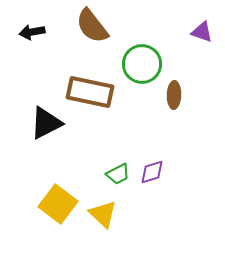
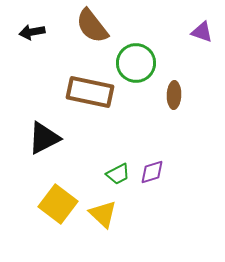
green circle: moved 6 px left, 1 px up
black triangle: moved 2 px left, 15 px down
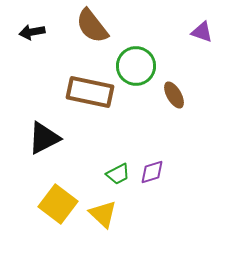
green circle: moved 3 px down
brown ellipse: rotated 32 degrees counterclockwise
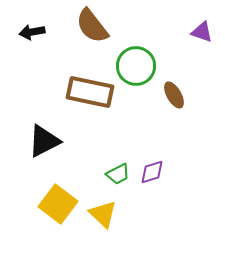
black triangle: moved 3 px down
